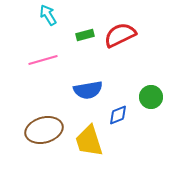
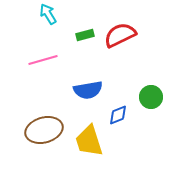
cyan arrow: moved 1 px up
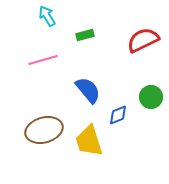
cyan arrow: moved 1 px left, 2 px down
red semicircle: moved 23 px right, 5 px down
blue semicircle: rotated 120 degrees counterclockwise
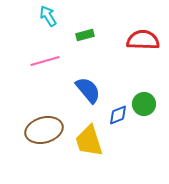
cyan arrow: moved 1 px right
red semicircle: rotated 28 degrees clockwise
pink line: moved 2 px right, 1 px down
green circle: moved 7 px left, 7 px down
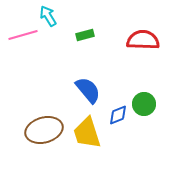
pink line: moved 22 px left, 26 px up
yellow trapezoid: moved 2 px left, 8 px up
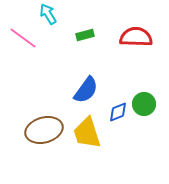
cyan arrow: moved 2 px up
pink line: moved 3 px down; rotated 52 degrees clockwise
red semicircle: moved 7 px left, 3 px up
blue semicircle: moved 2 px left; rotated 76 degrees clockwise
blue diamond: moved 3 px up
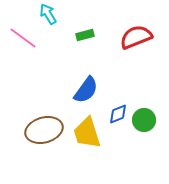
red semicircle: rotated 24 degrees counterclockwise
green circle: moved 16 px down
blue diamond: moved 2 px down
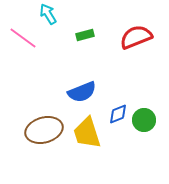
blue semicircle: moved 4 px left, 2 px down; rotated 32 degrees clockwise
